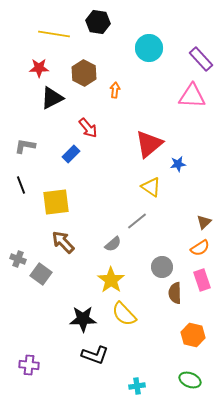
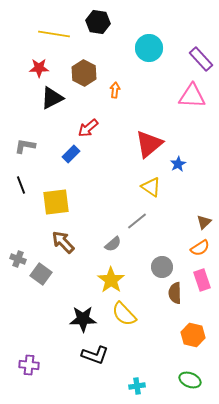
red arrow: rotated 90 degrees clockwise
blue star: rotated 21 degrees counterclockwise
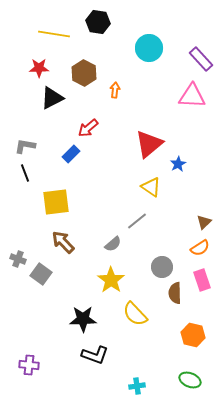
black line: moved 4 px right, 12 px up
yellow semicircle: moved 11 px right
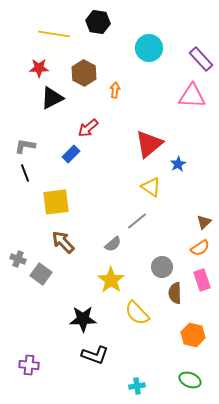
yellow semicircle: moved 2 px right, 1 px up
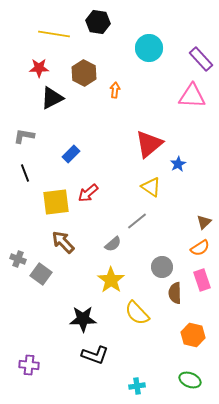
red arrow: moved 65 px down
gray L-shape: moved 1 px left, 10 px up
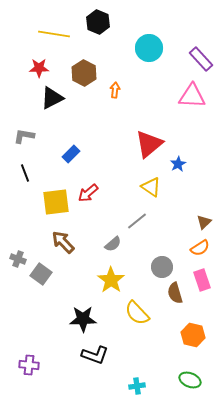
black hexagon: rotated 15 degrees clockwise
brown semicircle: rotated 15 degrees counterclockwise
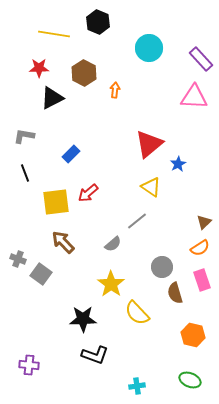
pink triangle: moved 2 px right, 1 px down
yellow star: moved 4 px down
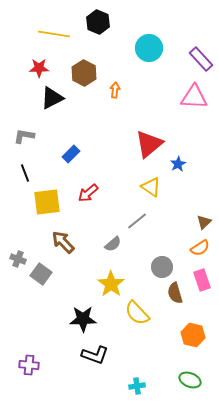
yellow square: moved 9 px left
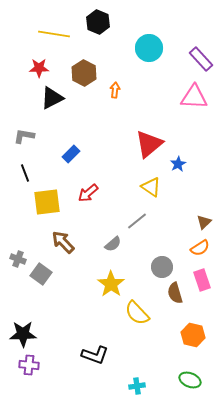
black star: moved 60 px left, 15 px down
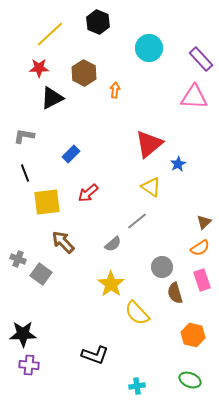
yellow line: moved 4 px left; rotated 52 degrees counterclockwise
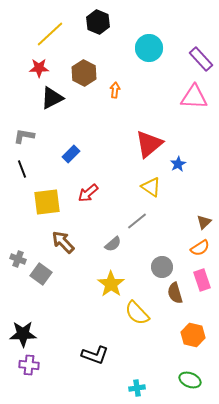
black line: moved 3 px left, 4 px up
cyan cross: moved 2 px down
